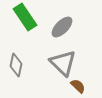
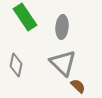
gray ellipse: rotated 40 degrees counterclockwise
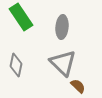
green rectangle: moved 4 px left
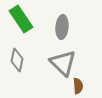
green rectangle: moved 2 px down
gray diamond: moved 1 px right, 5 px up
brown semicircle: rotated 42 degrees clockwise
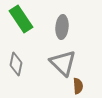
gray diamond: moved 1 px left, 4 px down
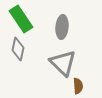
gray diamond: moved 2 px right, 15 px up
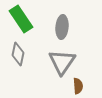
gray diamond: moved 5 px down
gray triangle: moved 1 px left, 1 px up; rotated 20 degrees clockwise
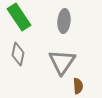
green rectangle: moved 2 px left, 2 px up
gray ellipse: moved 2 px right, 6 px up
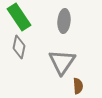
gray diamond: moved 1 px right, 7 px up
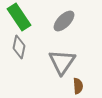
gray ellipse: rotated 40 degrees clockwise
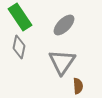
green rectangle: moved 1 px right
gray ellipse: moved 4 px down
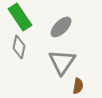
gray ellipse: moved 3 px left, 2 px down
brown semicircle: rotated 14 degrees clockwise
